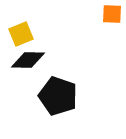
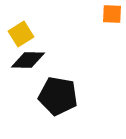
yellow square: rotated 10 degrees counterclockwise
black pentagon: rotated 9 degrees counterclockwise
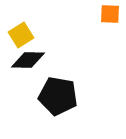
orange square: moved 2 px left
yellow square: moved 1 px down
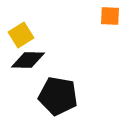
orange square: moved 2 px down
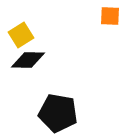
black pentagon: moved 17 px down
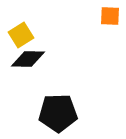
black diamond: moved 1 px up
black pentagon: rotated 12 degrees counterclockwise
